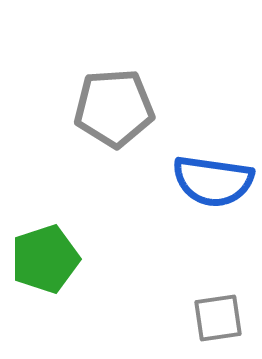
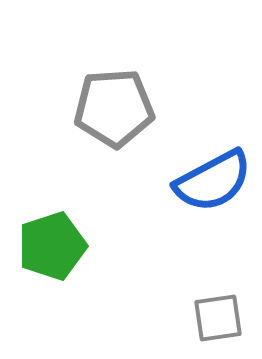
blue semicircle: rotated 36 degrees counterclockwise
green pentagon: moved 7 px right, 13 px up
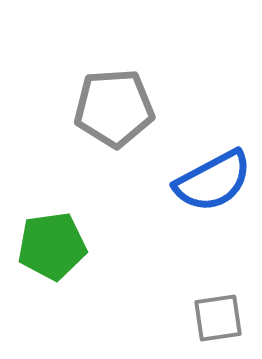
green pentagon: rotated 10 degrees clockwise
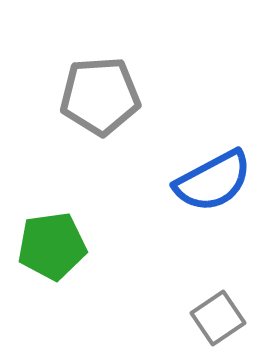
gray pentagon: moved 14 px left, 12 px up
gray square: rotated 26 degrees counterclockwise
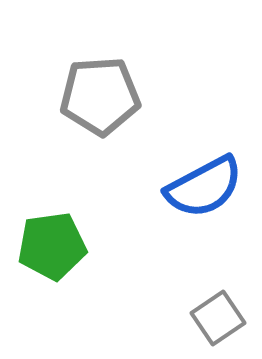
blue semicircle: moved 9 px left, 6 px down
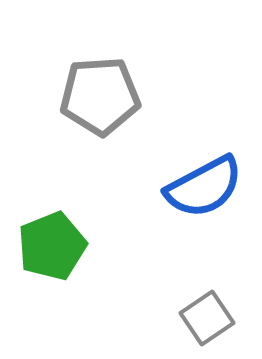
green pentagon: rotated 14 degrees counterclockwise
gray square: moved 11 px left
